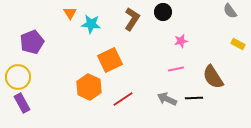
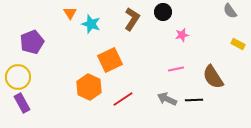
cyan star: rotated 12 degrees clockwise
pink star: moved 1 px right, 6 px up
black line: moved 2 px down
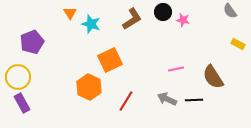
brown L-shape: rotated 25 degrees clockwise
pink star: moved 1 px right, 15 px up; rotated 24 degrees clockwise
red line: moved 3 px right, 2 px down; rotated 25 degrees counterclockwise
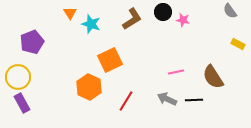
pink line: moved 3 px down
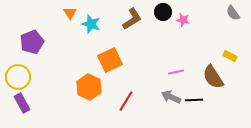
gray semicircle: moved 3 px right, 2 px down
yellow rectangle: moved 8 px left, 12 px down
gray arrow: moved 4 px right, 2 px up
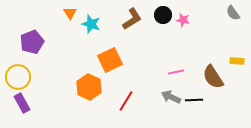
black circle: moved 3 px down
yellow rectangle: moved 7 px right, 5 px down; rotated 24 degrees counterclockwise
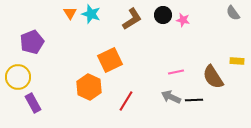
cyan star: moved 10 px up
purple rectangle: moved 11 px right
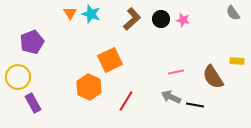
black circle: moved 2 px left, 4 px down
brown L-shape: rotated 10 degrees counterclockwise
black line: moved 1 px right, 5 px down; rotated 12 degrees clockwise
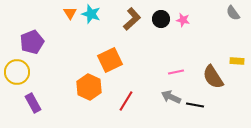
yellow circle: moved 1 px left, 5 px up
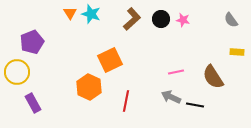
gray semicircle: moved 2 px left, 7 px down
yellow rectangle: moved 9 px up
red line: rotated 20 degrees counterclockwise
